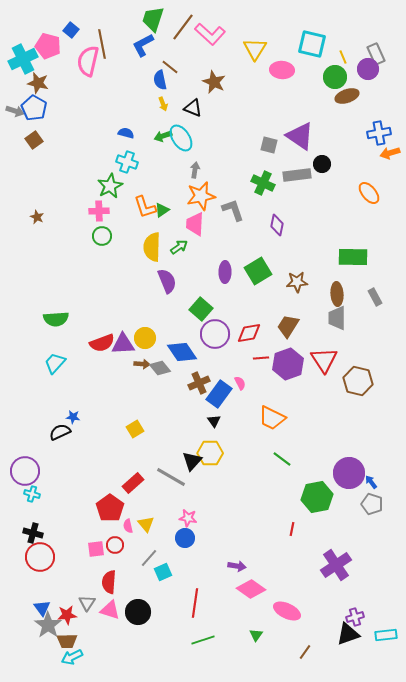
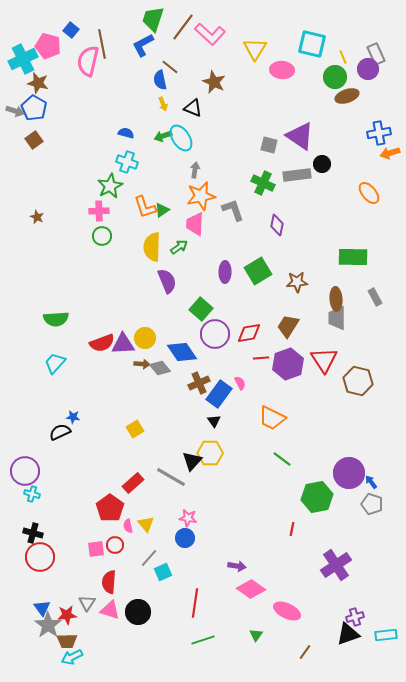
brown ellipse at (337, 294): moved 1 px left, 5 px down
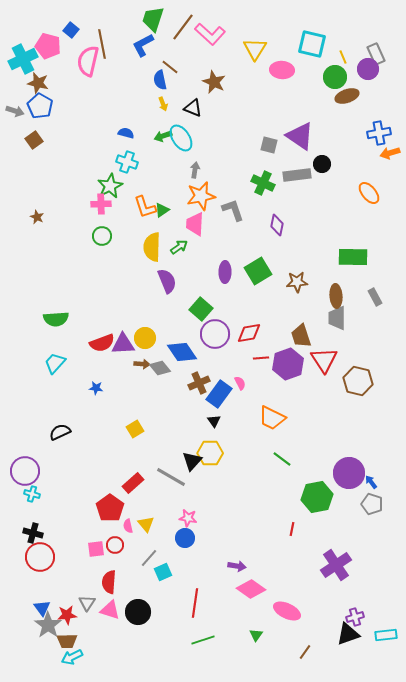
blue pentagon at (34, 108): moved 6 px right, 2 px up
pink cross at (99, 211): moved 2 px right, 7 px up
brown ellipse at (336, 299): moved 3 px up
brown trapezoid at (288, 326): moved 13 px right, 10 px down; rotated 50 degrees counterclockwise
blue star at (73, 417): moved 23 px right, 29 px up
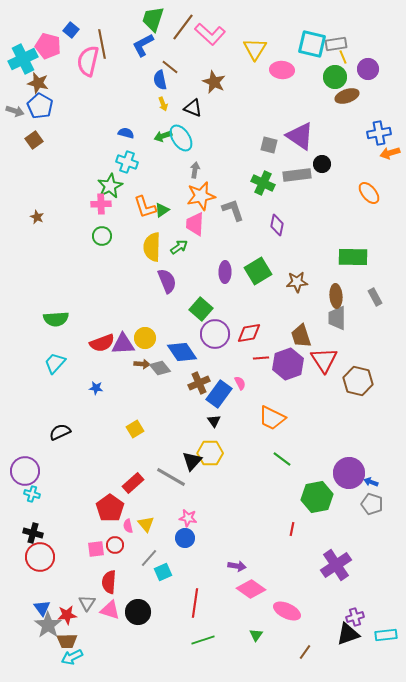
gray rectangle at (376, 54): moved 40 px left, 10 px up; rotated 75 degrees counterclockwise
blue arrow at (371, 482): rotated 32 degrees counterclockwise
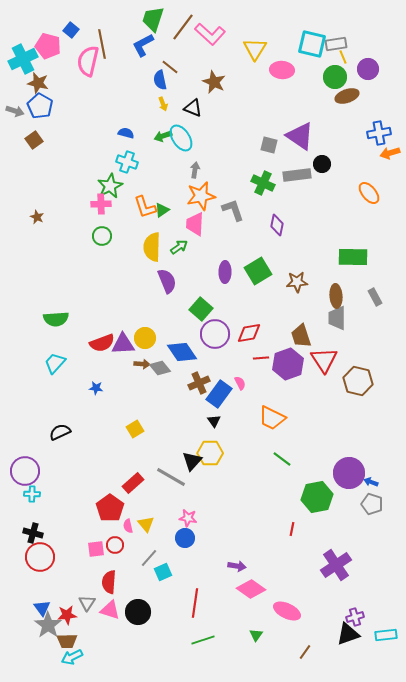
cyan cross at (32, 494): rotated 14 degrees counterclockwise
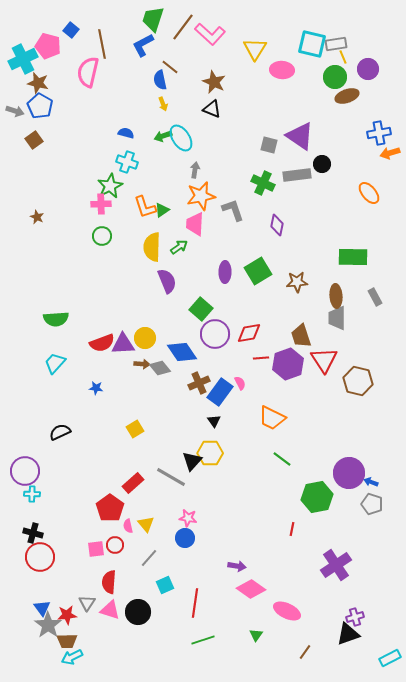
pink semicircle at (88, 61): moved 11 px down
black triangle at (193, 108): moved 19 px right, 1 px down
blue rectangle at (219, 394): moved 1 px right, 2 px up
cyan square at (163, 572): moved 2 px right, 13 px down
cyan rectangle at (386, 635): moved 4 px right, 23 px down; rotated 20 degrees counterclockwise
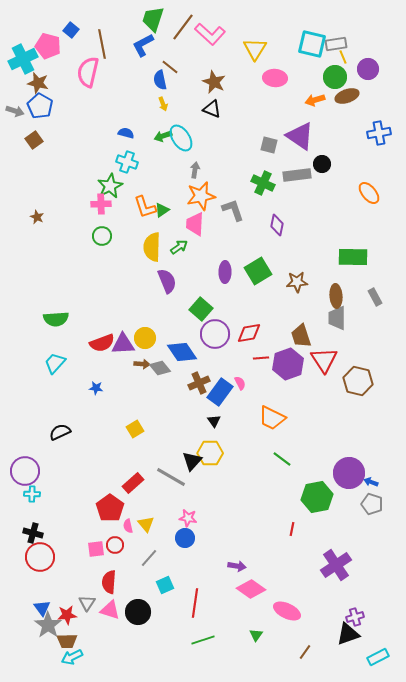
pink ellipse at (282, 70): moved 7 px left, 8 px down
orange arrow at (390, 153): moved 75 px left, 53 px up
cyan rectangle at (390, 658): moved 12 px left, 1 px up
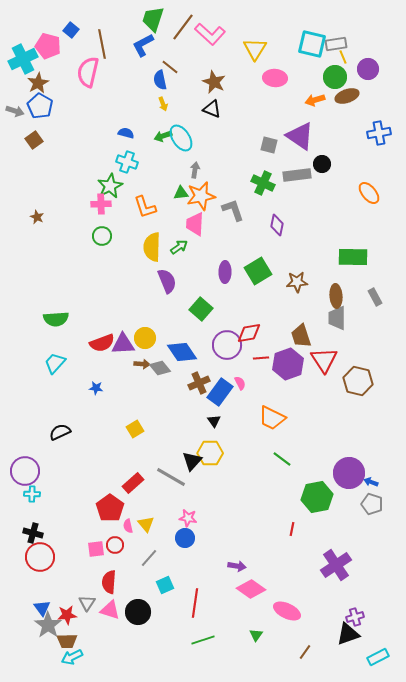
brown star at (38, 83): rotated 30 degrees clockwise
green triangle at (162, 210): moved 19 px right, 17 px up; rotated 28 degrees clockwise
purple circle at (215, 334): moved 12 px right, 11 px down
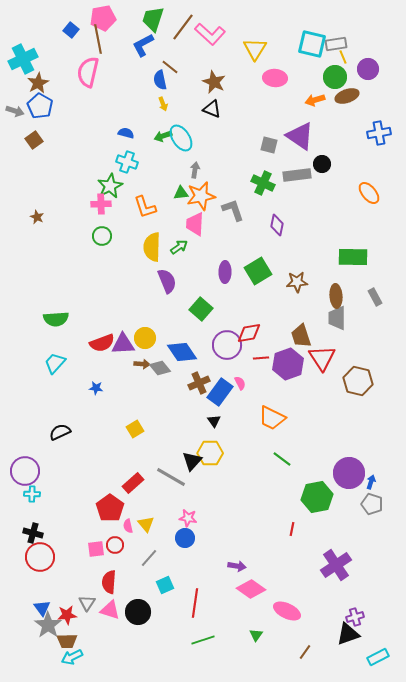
brown line at (102, 44): moved 4 px left, 5 px up
pink pentagon at (48, 46): moved 55 px right, 28 px up; rotated 25 degrees counterclockwise
red triangle at (324, 360): moved 2 px left, 2 px up
blue arrow at (371, 482): rotated 88 degrees clockwise
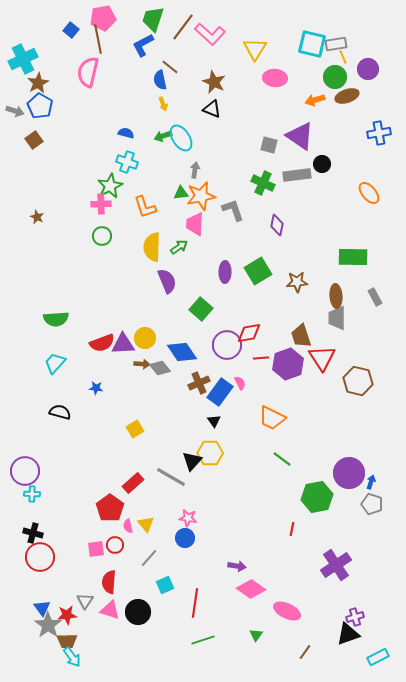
black semicircle at (60, 432): moved 20 px up; rotated 40 degrees clockwise
gray triangle at (87, 603): moved 2 px left, 2 px up
cyan arrow at (72, 657): rotated 100 degrees counterclockwise
